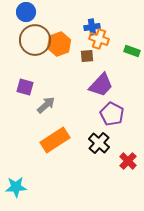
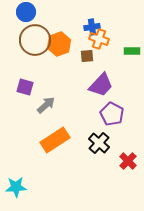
green rectangle: rotated 21 degrees counterclockwise
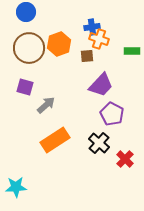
brown circle: moved 6 px left, 8 px down
red cross: moved 3 px left, 2 px up
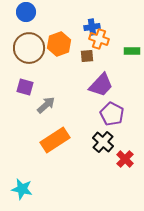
black cross: moved 4 px right, 1 px up
cyan star: moved 6 px right, 2 px down; rotated 15 degrees clockwise
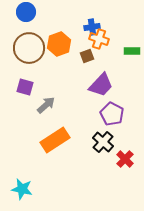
brown square: rotated 16 degrees counterclockwise
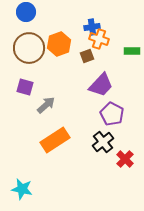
black cross: rotated 10 degrees clockwise
